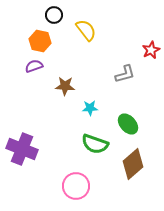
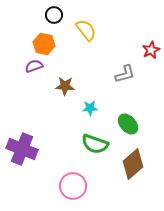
orange hexagon: moved 4 px right, 3 px down
pink circle: moved 3 px left
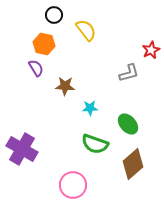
purple semicircle: moved 2 px right, 2 px down; rotated 78 degrees clockwise
gray L-shape: moved 4 px right, 1 px up
purple cross: rotated 8 degrees clockwise
pink circle: moved 1 px up
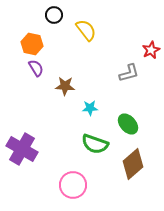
orange hexagon: moved 12 px left
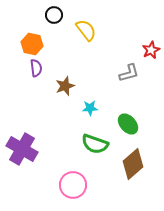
purple semicircle: rotated 24 degrees clockwise
brown star: rotated 24 degrees counterclockwise
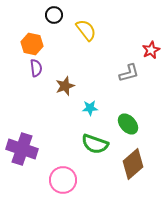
purple cross: rotated 12 degrees counterclockwise
pink circle: moved 10 px left, 5 px up
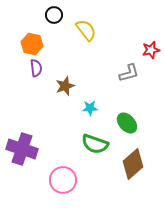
red star: rotated 12 degrees clockwise
green ellipse: moved 1 px left, 1 px up
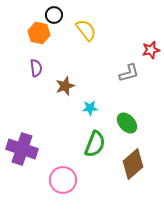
orange hexagon: moved 7 px right, 11 px up
green semicircle: rotated 88 degrees counterclockwise
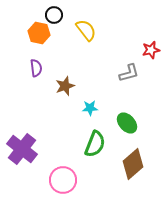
purple cross: rotated 20 degrees clockwise
